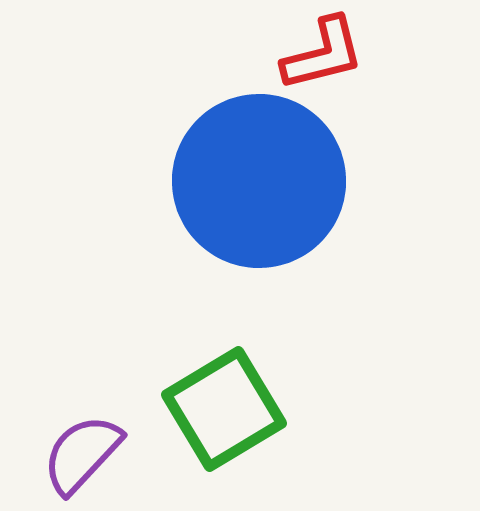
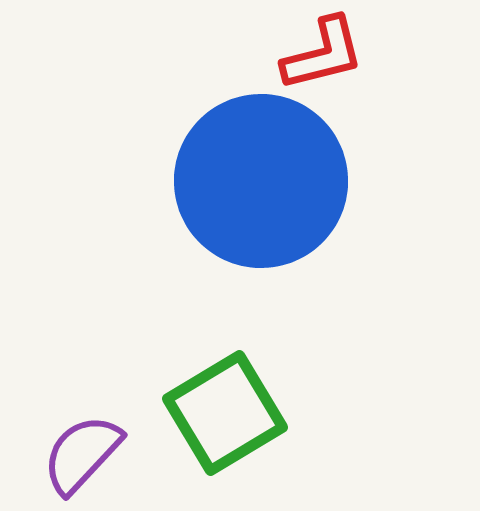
blue circle: moved 2 px right
green square: moved 1 px right, 4 px down
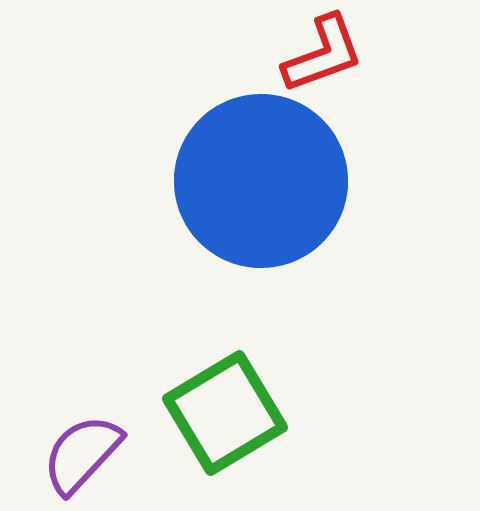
red L-shape: rotated 6 degrees counterclockwise
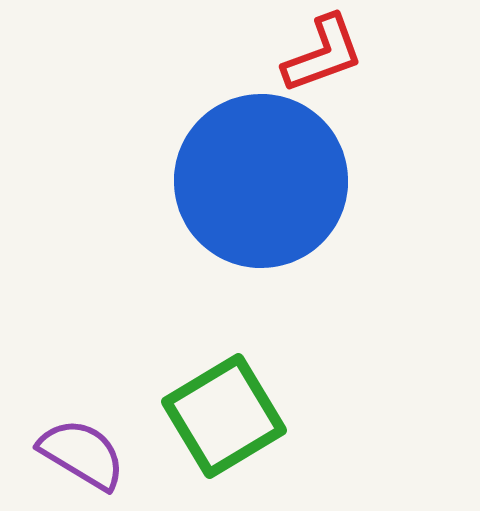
green square: moved 1 px left, 3 px down
purple semicircle: rotated 78 degrees clockwise
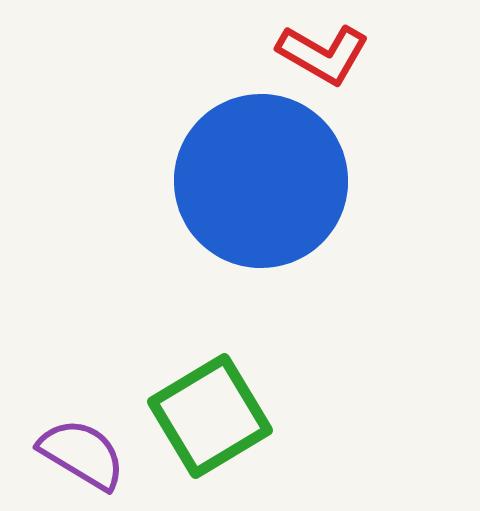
red L-shape: rotated 50 degrees clockwise
green square: moved 14 px left
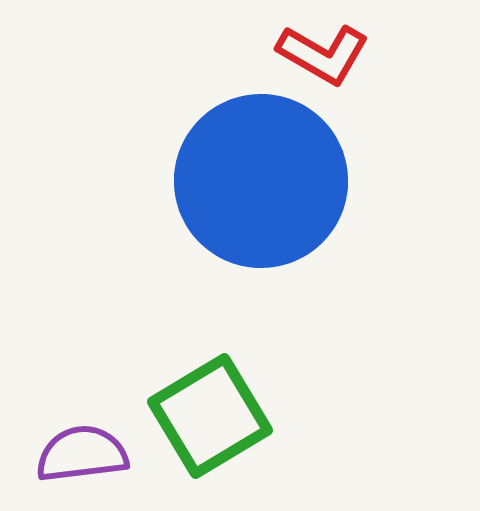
purple semicircle: rotated 38 degrees counterclockwise
